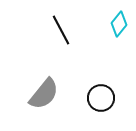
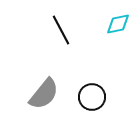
cyan diamond: moved 1 px left; rotated 40 degrees clockwise
black circle: moved 9 px left, 1 px up
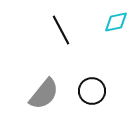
cyan diamond: moved 2 px left, 2 px up
black circle: moved 6 px up
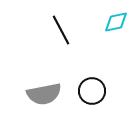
gray semicircle: rotated 40 degrees clockwise
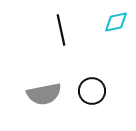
black line: rotated 16 degrees clockwise
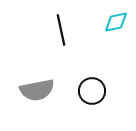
gray semicircle: moved 7 px left, 4 px up
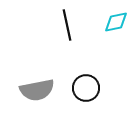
black line: moved 6 px right, 5 px up
black circle: moved 6 px left, 3 px up
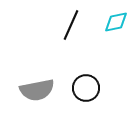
black line: moved 4 px right; rotated 36 degrees clockwise
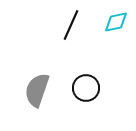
gray semicircle: rotated 120 degrees clockwise
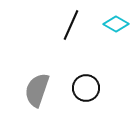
cyan diamond: moved 2 px down; rotated 40 degrees clockwise
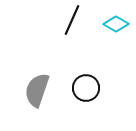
black line: moved 1 px right, 5 px up
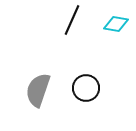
cyan diamond: rotated 20 degrees counterclockwise
gray semicircle: moved 1 px right
